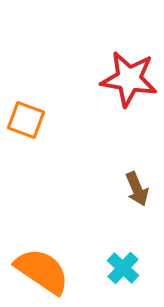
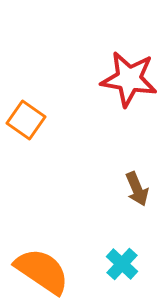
orange square: rotated 15 degrees clockwise
cyan cross: moved 1 px left, 4 px up
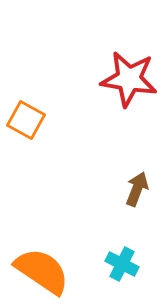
orange square: rotated 6 degrees counterclockwise
brown arrow: rotated 136 degrees counterclockwise
cyan cross: rotated 16 degrees counterclockwise
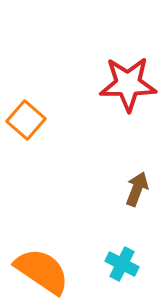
red star: moved 1 px left, 5 px down; rotated 10 degrees counterclockwise
orange square: rotated 12 degrees clockwise
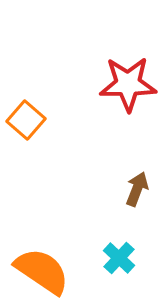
cyan cross: moved 3 px left, 6 px up; rotated 16 degrees clockwise
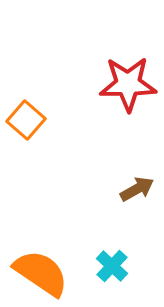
brown arrow: rotated 40 degrees clockwise
cyan cross: moved 7 px left, 8 px down
orange semicircle: moved 1 px left, 2 px down
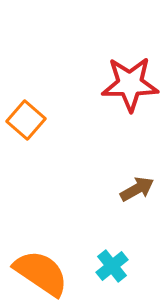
red star: moved 2 px right
cyan cross: rotated 8 degrees clockwise
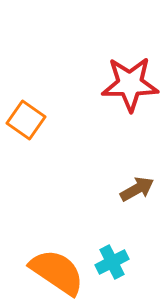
orange square: rotated 6 degrees counterclockwise
cyan cross: moved 4 px up; rotated 12 degrees clockwise
orange semicircle: moved 16 px right, 1 px up
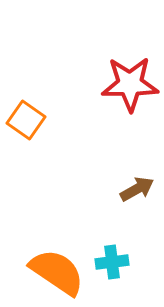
cyan cross: rotated 20 degrees clockwise
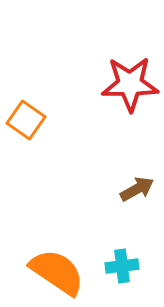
cyan cross: moved 10 px right, 4 px down
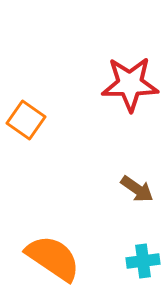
brown arrow: rotated 64 degrees clockwise
cyan cross: moved 21 px right, 5 px up
orange semicircle: moved 4 px left, 14 px up
